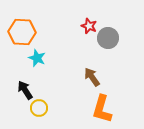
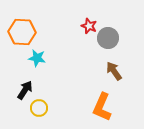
cyan star: rotated 12 degrees counterclockwise
brown arrow: moved 22 px right, 6 px up
black arrow: rotated 66 degrees clockwise
orange L-shape: moved 2 px up; rotated 8 degrees clockwise
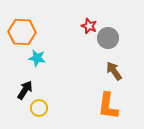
orange L-shape: moved 6 px right, 1 px up; rotated 16 degrees counterclockwise
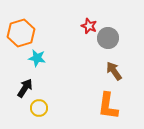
orange hexagon: moved 1 px left, 1 px down; rotated 20 degrees counterclockwise
black arrow: moved 2 px up
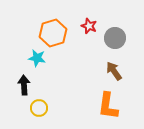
orange hexagon: moved 32 px right
gray circle: moved 7 px right
black arrow: moved 1 px left, 3 px up; rotated 36 degrees counterclockwise
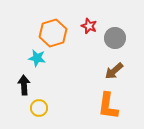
brown arrow: rotated 96 degrees counterclockwise
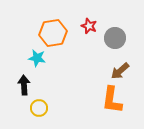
orange hexagon: rotated 8 degrees clockwise
brown arrow: moved 6 px right
orange L-shape: moved 4 px right, 6 px up
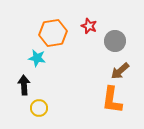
gray circle: moved 3 px down
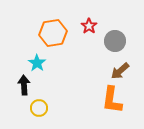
red star: rotated 14 degrees clockwise
cyan star: moved 5 px down; rotated 24 degrees clockwise
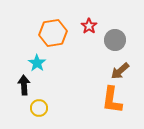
gray circle: moved 1 px up
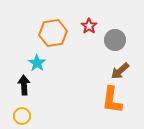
yellow circle: moved 17 px left, 8 px down
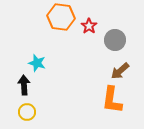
orange hexagon: moved 8 px right, 16 px up; rotated 16 degrees clockwise
cyan star: rotated 18 degrees counterclockwise
yellow circle: moved 5 px right, 4 px up
